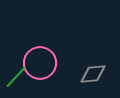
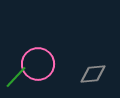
pink circle: moved 2 px left, 1 px down
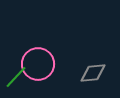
gray diamond: moved 1 px up
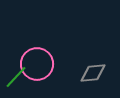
pink circle: moved 1 px left
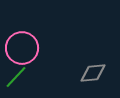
pink circle: moved 15 px left, 16 px up
